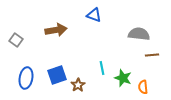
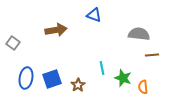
gray square: moved 3 px left, 3 px down
blue square: moved 5 px left, 4 px down
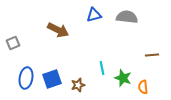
blue triangle: rotated 35 degrees counterclockwise
brown arrow: moved 2 px right; rotated 35 degrees clockwise
gray semicircle: moved 12 px left, 17 px up
gray square: rotated 32 degrees clockwise
brown star: rotated 16 degrees clockwise
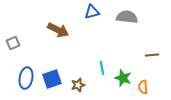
blue triangle: moved 2 px left, 3 px up
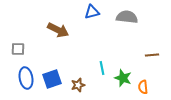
gray square: moved 5 px right, 6 px down; rotated 24 degrees clockwise
blue ellipse: rotated 20 degrees counterclockwise
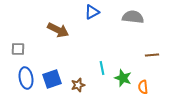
blue triangle: rotated 14 degrees counterclockwise
gray semicircle: moved 6 px right
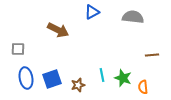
cyan line: moved 7 px down
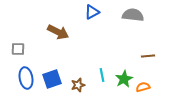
gray semicircle: moved 2 px up
brown arrow: moved 2 px down
brown line: moved 4 px left, 1 px down
green star: moved 1 px right, 1 px down; rotated 24 degrees clockwise
orange semicircle: rotated 80 degrees clockwise
